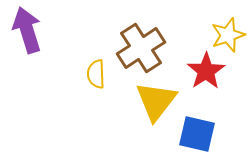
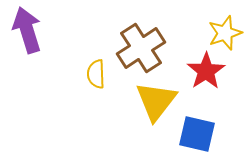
yellow star: moved 3 px left, 2 px up
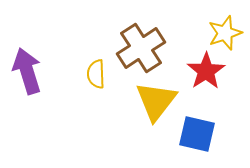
purple arrow: moved 41 px down
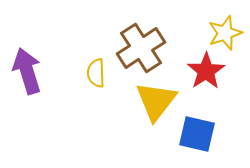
yellow semicircle: moved 1 px up
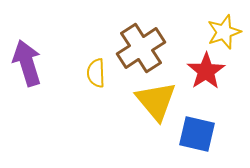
yellow star: moved 1 px left, 1 px up
purple arrow: moved 8 px up
yellow triangle: rotated 18 degrees counterclockwise
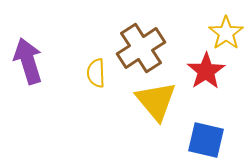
yellow star: moved 2 px right, 1 px down; rotated 16 degrees counterclockwise
purple arrow: moved 1 px right, 2 px up
blue square: moved 9 px right, 6 px down
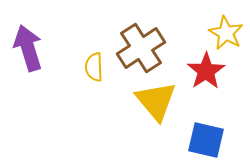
yellow star: rotated 8 degrees counterclockwise
purple arrow: moved 13 px up
yellow semicircle: moved 2 px left, 6 px up
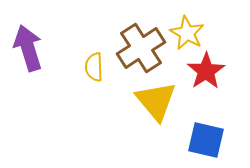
yellow star: moved 39 px left
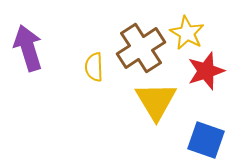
red star: rotated 15 degrees clockwise
yellow triangle: rotated 9 degrees clockwise
blue square: rotated 6 degrees clockwise
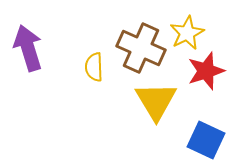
yellow star: rotated 16 degrees clockwise
brown cross: rotated 33 degrees counterclockwise
blue square: rotated 6 degrees clockwise
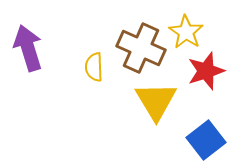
yellow star: moved 1 px left, 1 px up; rotated 12 degrees counterclockwise
blue square: rotated 27 degrees clockwise
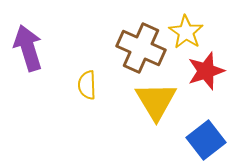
yellow semicircle: moved 7 px left, 18 px down
